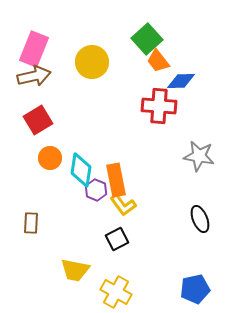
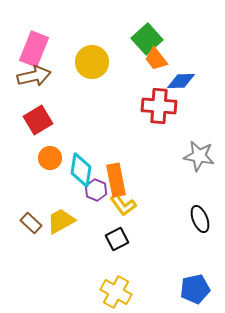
orange trapezoid: moved 2 px left, 2 px up
brown rectangle: rotated 50 degrees counterclockwise
yellow trapezoid: moved 14 px left, 49 px up; rotated 140 degrees clockwise
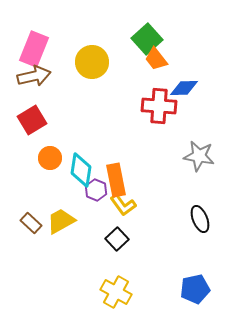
blue diamond: moved 3 px right, 7 px down
red square: moved 6 px left
black square: rotated 15 degrees counterclockwise
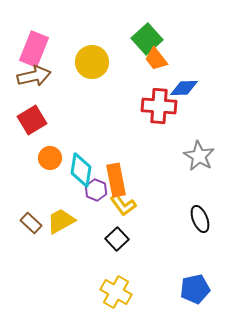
gray star: rotated 20 degrees clockwise
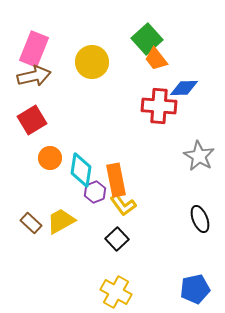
purple hexagon: moved 1 px left, 2 px down; rotated 15 degrees clockwise
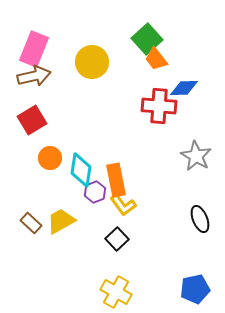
gray star: moved 3 px left
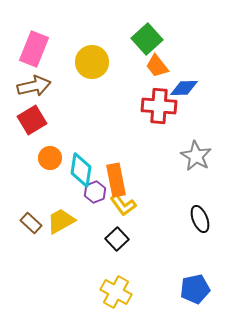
orange trapezoid: moved 1 px right, 7 px down
brown arrow: moved 10 px down
